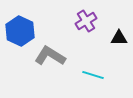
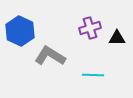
purple cross: moved 4 px right, 7 px down; rotated 15 degrees clockwise
black triangle: moved 2 px left
cyan line: rotated 15 degrees counterclockwise
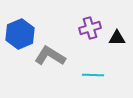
blue hexagon: moved 3 px down; rotated 12 degrees clockwise
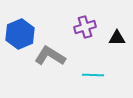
purple cross: moved 5 px left, 1 px up
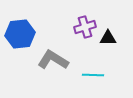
blue hexagon: rotated 16 degrees clockwise
black triangle: moved 9 px left
gray L-shape: moved 3 px right, 4 px down
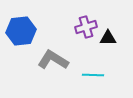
purple cross: moved 1 px right
blue hexagon: moved 1 px right, 3 px up
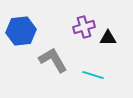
purple cross: moved 2 px left
gray L-shape: rotated 28 degrees clockwise
cyan line: rotated 15 degrees clockwise
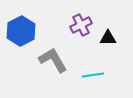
purple cross: moved 3 px left, 2 px up; rotated 10 degrees counterclockwise
blue hexagon: rotated 20 degrees counterclockwise
cyan line: rotated 25 degrees counterclockwise
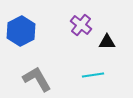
purple cross: rotated 25 degrees counterclockwise
black triangle: moved 1 px left, 4 px down
gray L-shape: moved 16 px left, 19 px down
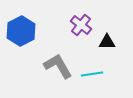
cyan line: moved 1 px left, 1 px up
gray L-shape: moved 21 px right, 13 px up
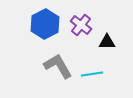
blue hexagon: moved 24 px right, 7 px up
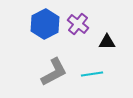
purple cross: moved 3 px left, 1 px up
gray L-shape: moved 4 px left, 6 px down; rotated 92 degrees clockwise
